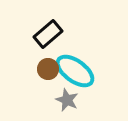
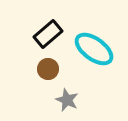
cyan ellipse: moved 19 px right, 22 px up
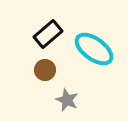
brown circle: moved 3 px left, 1 px down
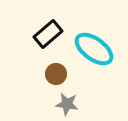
brown circle: moved 11 px right, 4 px down
gray star: moved 4 px down; rotated 15 degrees counterclockwise
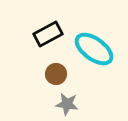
black rectangle: rotated 12 degrees clockwise
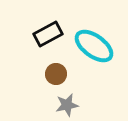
cyan ellipse: moved 3 px up
gray star: moved 1 px down; rotated 20 degrees counterclockwise
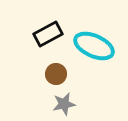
cyan ellipse: rotated 12 degrees counterclockwise
gray star: moved 3 px left, 1 px up
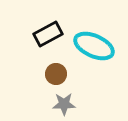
gray star: rotated 10 degrees clockwise
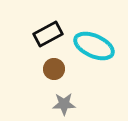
brown circle: moved 2 px left, 5 px up
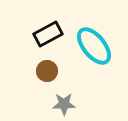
cyan ellipse: rotated 27 degrees clockwise
brown circle: moved 7 px left, 2 px down
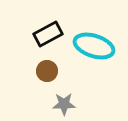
cyan ellipse: rotated 33 degrees counterclockwise
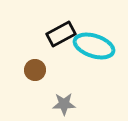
black rectangle: moved 13 px right
brown circle: moved 12 px left, 1 px up
